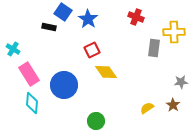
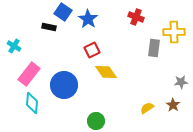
cyan cross: moved 1 px right, 3 px up
pink rectangle: rotated 70 degrees clockwise
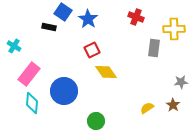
yellow cross: moved 3 px up
blue circle: moved 6 px down
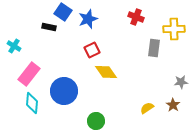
blue star: rotated 18 degrees clockwise
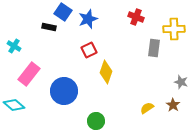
red square: moved 3 px left
yellow diamond: rotated 55 degrees clockwise
gray star: rotated 24 degrees clockwise
cyan diamond: moved 18 px left, 2 px down; rotated 55 degrees counterclockwise
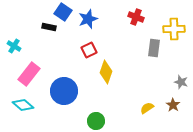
cyan diamond: moved 9 px right
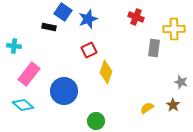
cyan cross: rotated 24 degrees counterclockwise
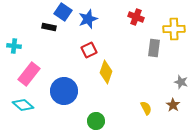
yellow semicircle: moved 1 px left; rotated 96 degrees clockwise
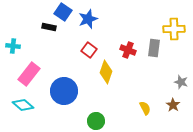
red cross: moved 8 px left, 33 px down
cyan cross: moved 1 px left
red square: rotated 28 degrees counterclockwise
yellow semicircle: moved 1 px left
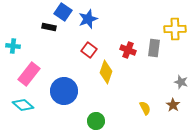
yellow cross: moved 1 px right
